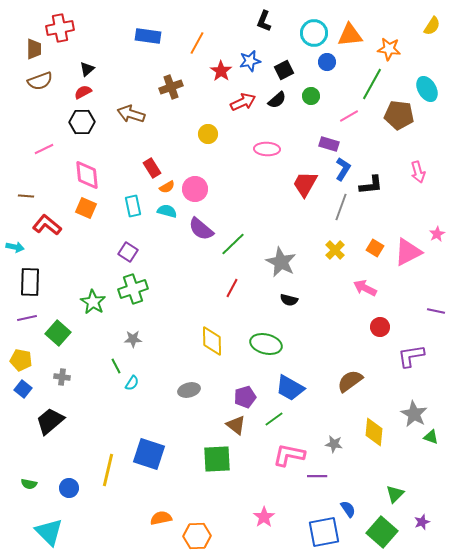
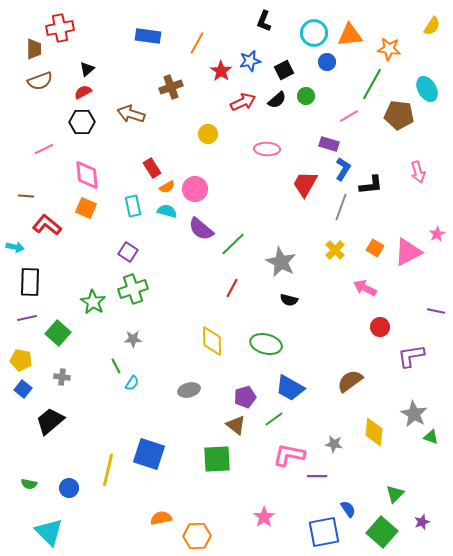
green circle at (311, 96): moved 5 px left
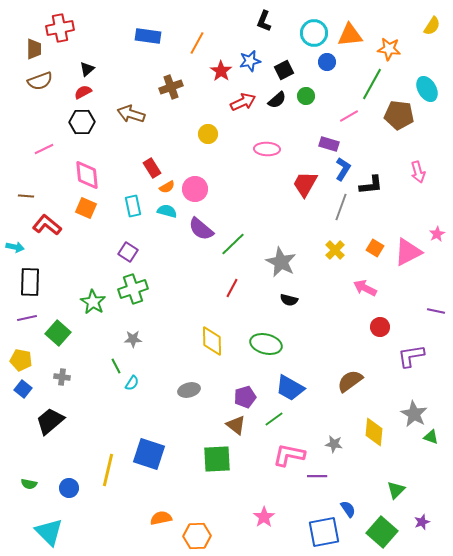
green triangle at (395, 494): moved 1 px right, 4 px up
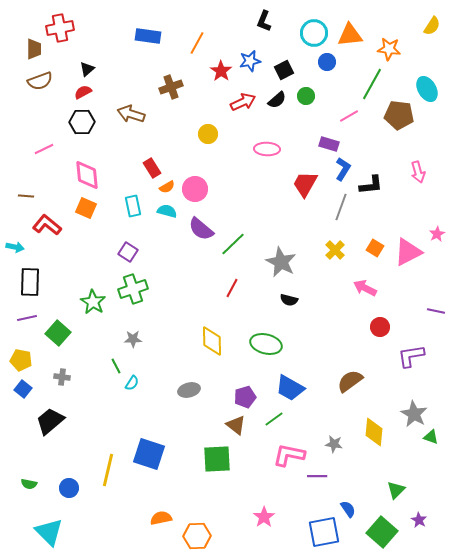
purple star at (422, 522): moved 3 px left, 2 px up; rotated 21 degrees counterclockwise
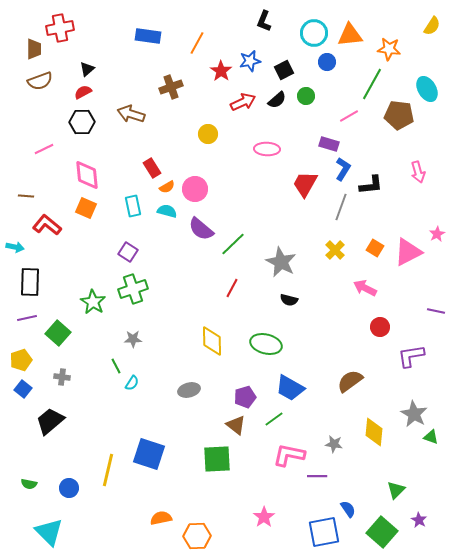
yellow pentagon at (21, 360): rotated 30 degrees counterclockwise
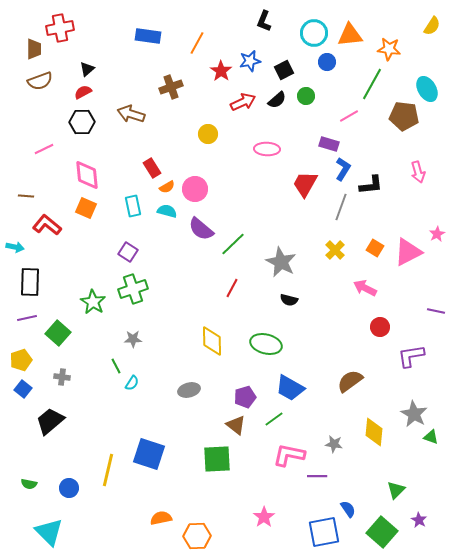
brown pentagon at (399, 115): moved 5 px right, 1 px down
